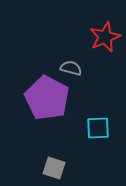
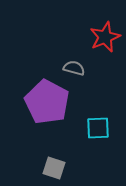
gray semicircle: moved 3 px right
purple pentagon: moved 4 px down
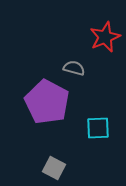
gray square: rotated 10 degrees clockwise
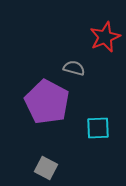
gray square: moved 8 px left
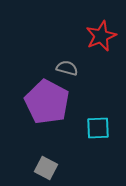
red star: moved 4 px left, 1 px up
gray semicircle: moved 7 px left
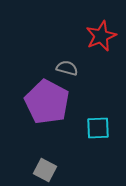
gray square: moved 1 px left, 2 px down
